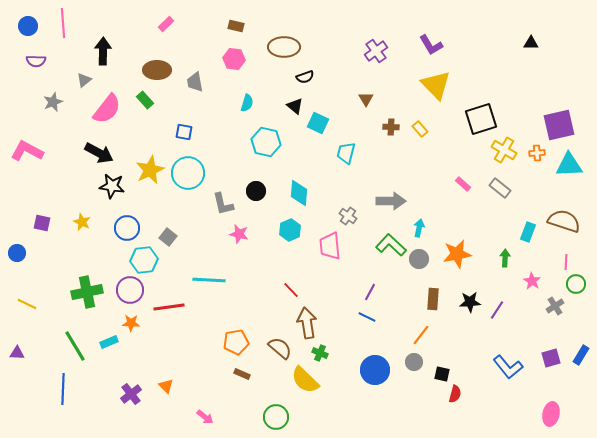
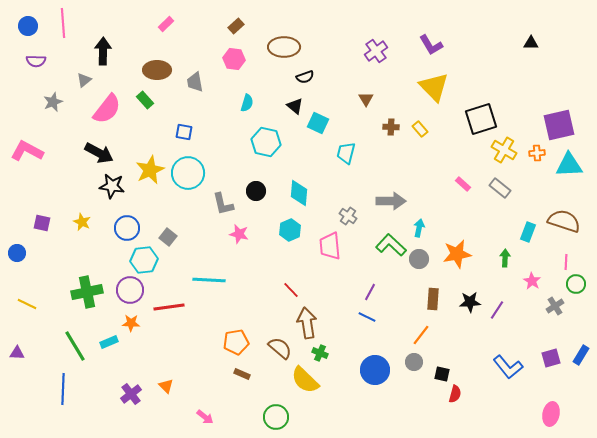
brown rectangle at (236, 26): rotated 56 degrees counterclockwise
yellow triangle at (436, 85): moved 2 px left, 2 px down
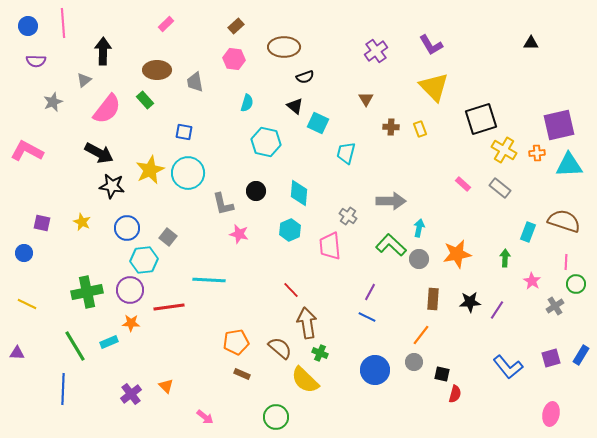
yellow rectangle at (420, 129): rotated 21 degrees clockwise
blue circle at (17, 253): moved 7 px right
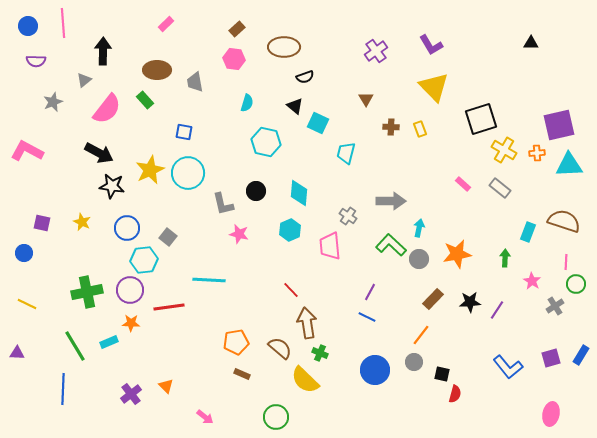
brown rectangle at (236, 26): moved 1 px right, 3 px down
brown rectangle at (433, 299): rotated 40 degrees clockwise
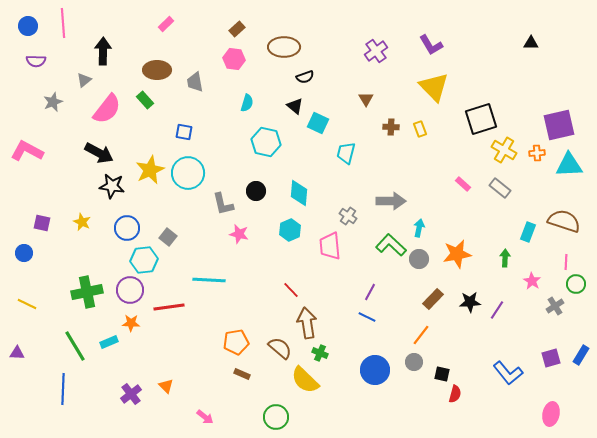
blue L-shape at (508, 367): moved 6 px down
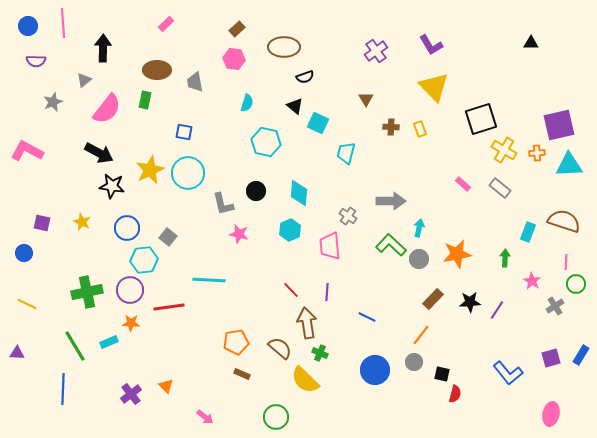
black arrow at (103, 51): moved 3 px up
green rectangle at (145, 100): rotated 54 degrees clockwise
purple line at (370, 292): moved 43 px left; rotated 24 degrees counterclockwise
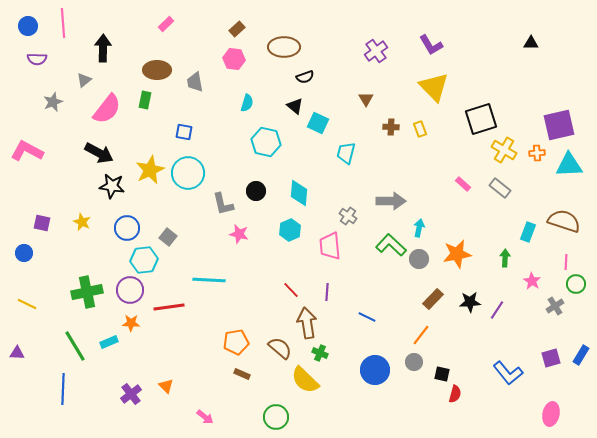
purple semicircle at (36, 61): moved 1 px right, 2 px up
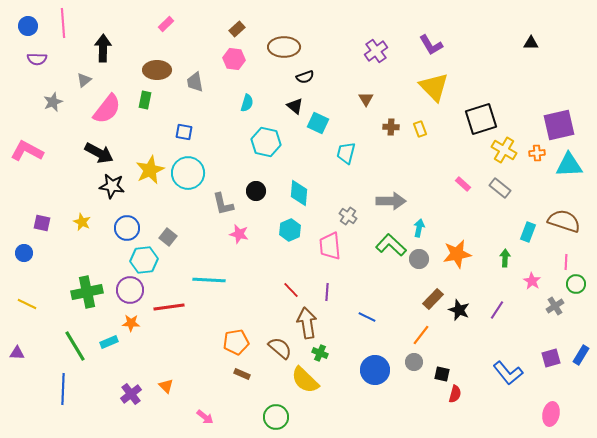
black star at (470, 302): moved 11 px left, 8 px down; rotated 25 degrees clockwise
